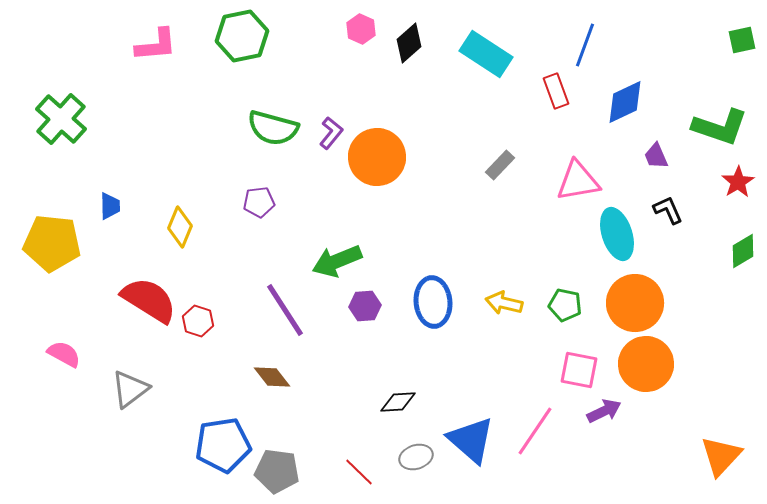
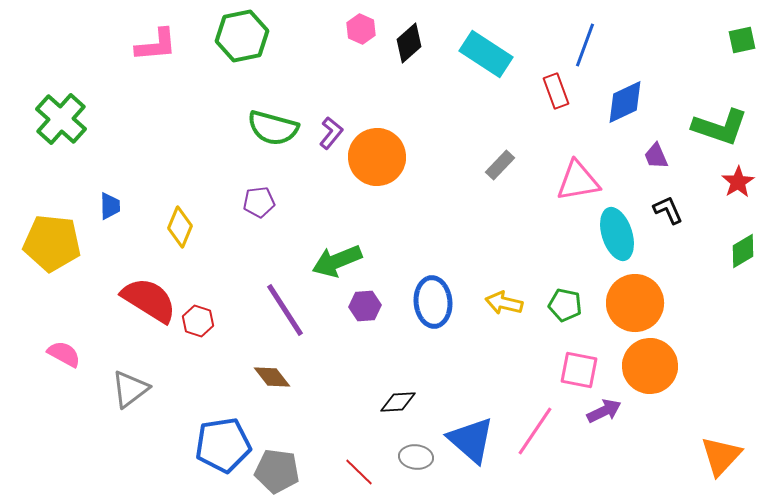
orange circle at (646, 364): moved 4 px right, 2 px down
gray ellipse at (416, 457): rotated 24 degrees clockwise
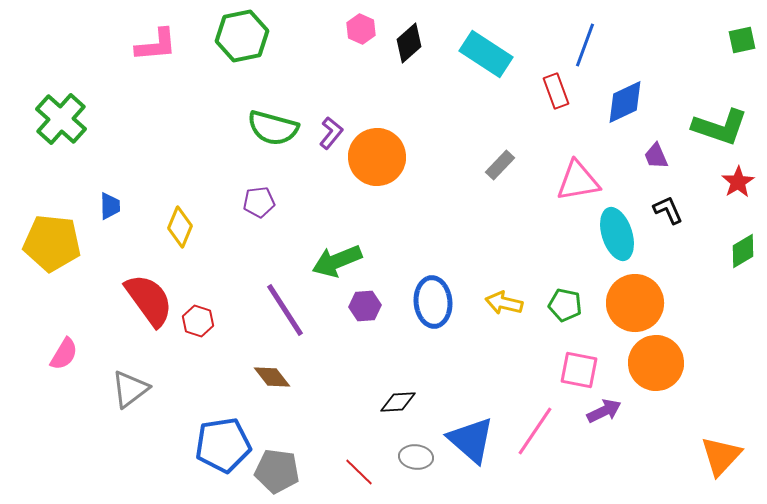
red semicircle at (149, 300): rotated 22 degrees clockwise
pink semicircle at (64, 354): rotated 92 degrees clockwise
orange circle at (650, 366): moved 6 px right, 3 px up
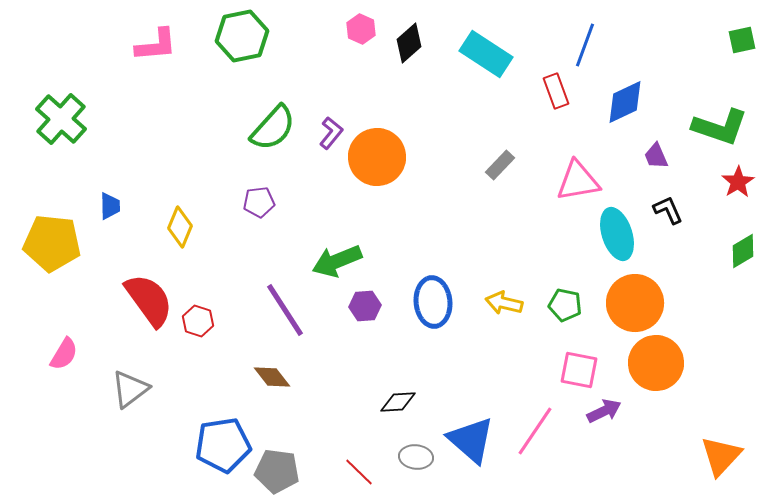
green semicircle at (273, 128): rotated 63 degrees counterclockwise
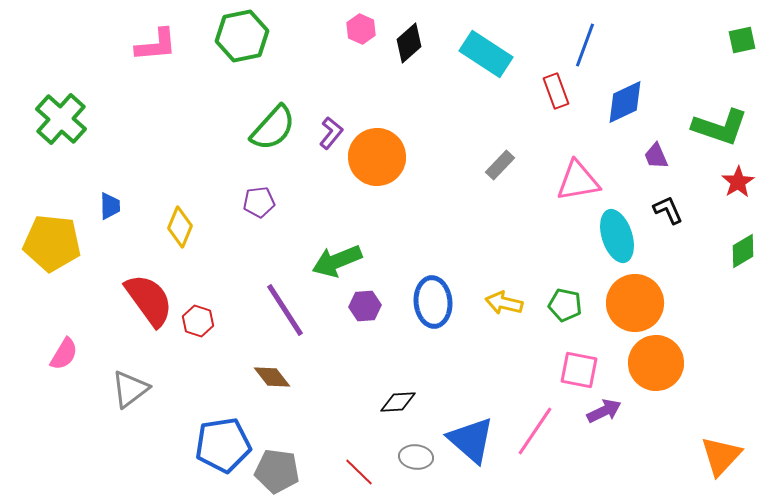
cyan ellipse at (617, 234): moved 2 px down
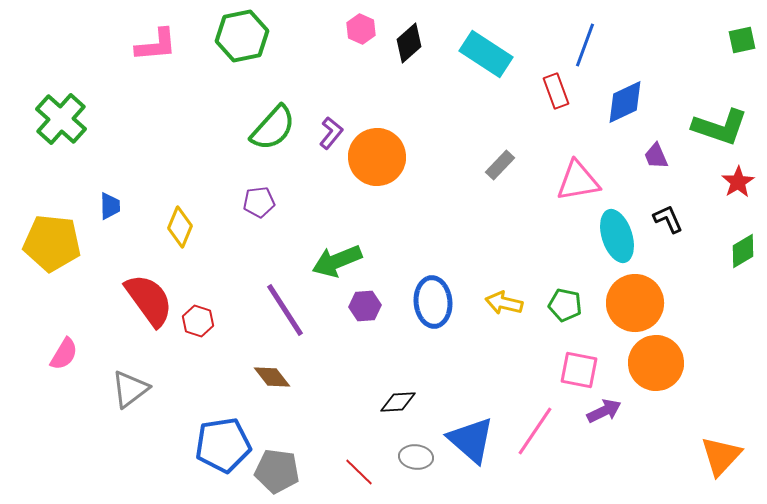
black L-shape at (668, 210): moved 9 px down
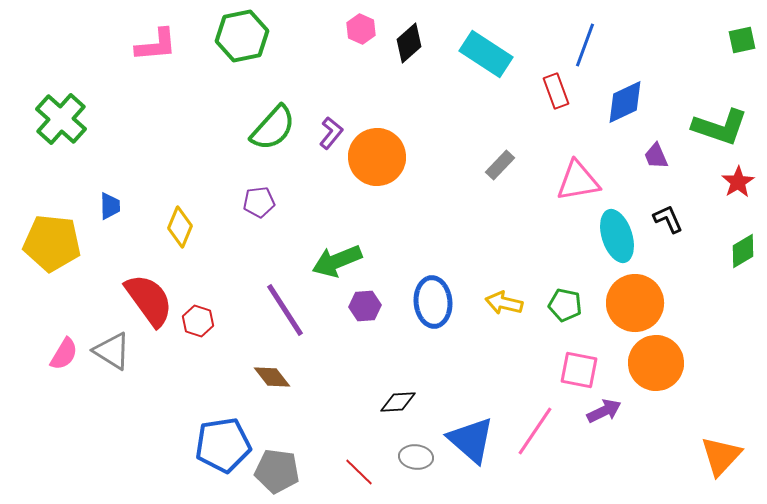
gray triangle at (130, 389): moved 18 px left, 38 px up; rotated 51 degrees counterclockwise
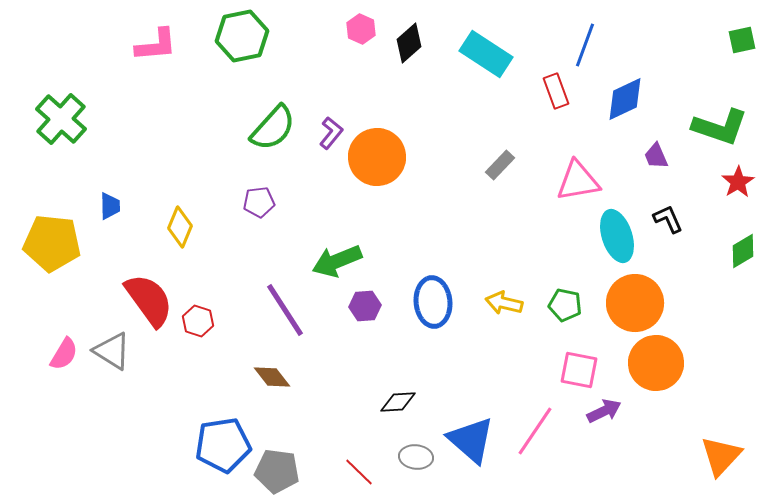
blue diamond at (625, 102): moved 3 px up
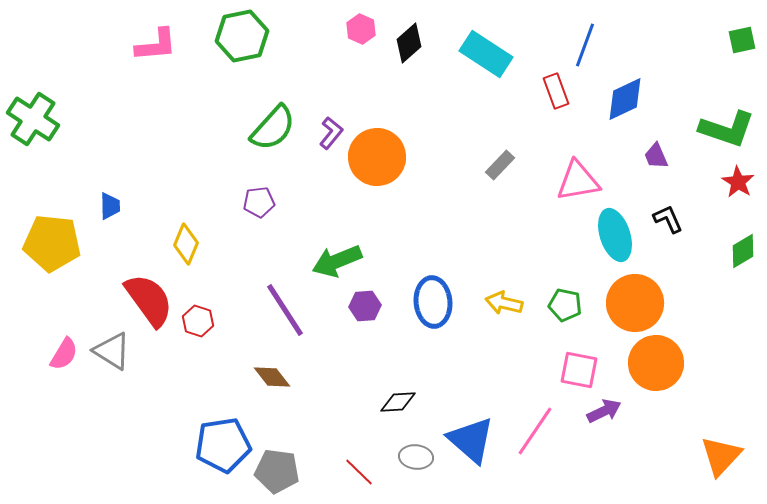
green cross at (61, 119): moved 28 px left; rotated 9 degrees counterclockwise
green L-shape at (720, 127): moved 7 px right, 2 px down
red star at (738, 182): rotated 8 degrees counterclockwise
yellow diamond at (180, 227): moved 6 px right, 17 px down
cyan ellipse at (617, 236): moved 2 px left, 1 px up
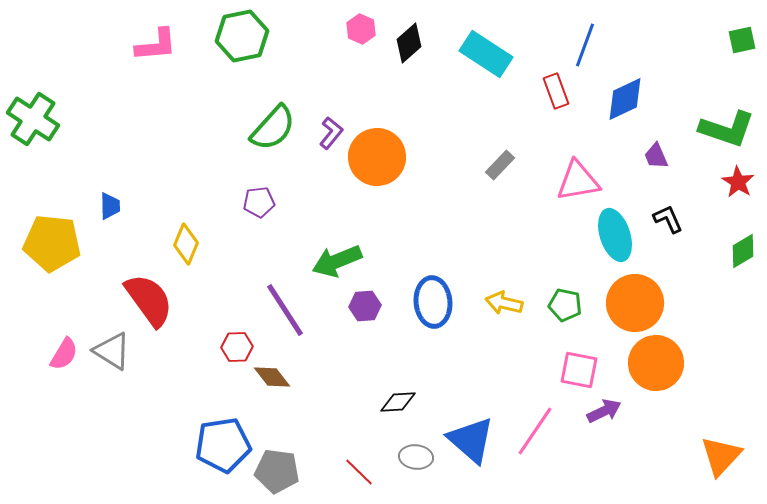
red hexagon at (198, 321): moved 39 px right, 26 px down; rotated 20 degrees counterclockwise
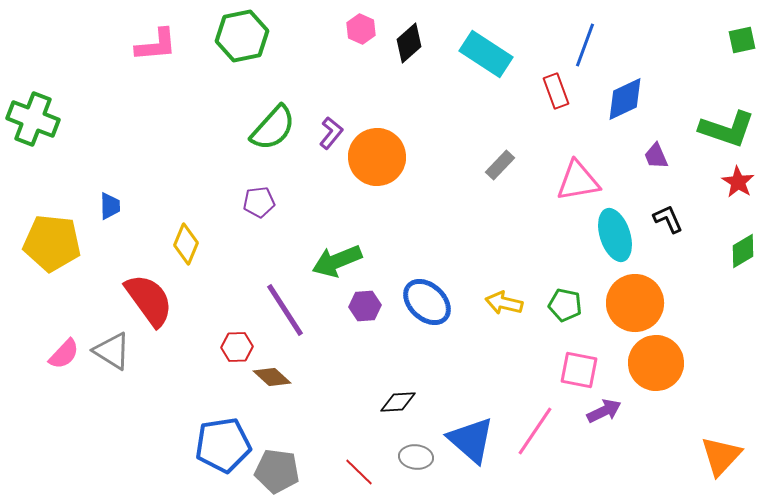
green cross at (33, 119): rotated 12 degrees counterclockwise
blue ellipse at (433, 302): moved 6 px left; rotated 42 degrees counterclockwise
pink semicircle at (64, 354): rotated 12 degrees clockwise
brown diamond at (272, 377): rotated 9 degrees counterclockwise
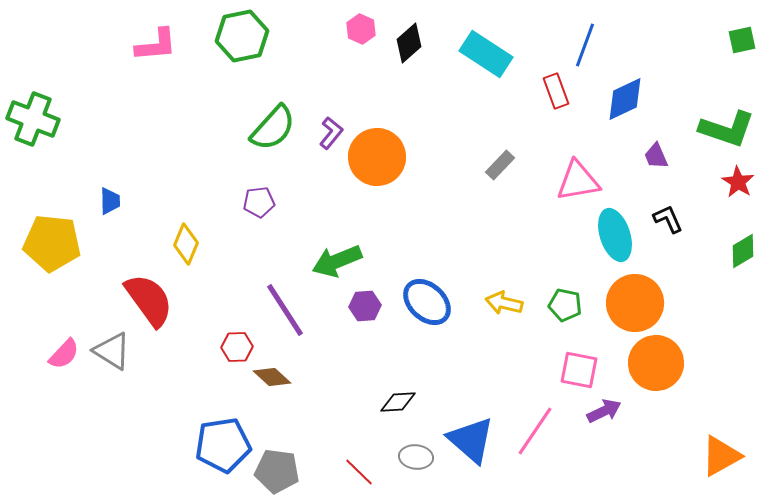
blue trapezoid at (110, 206): moved 5 px up
orange triangle at (721, 456): rotated 18 degrees clockwise
